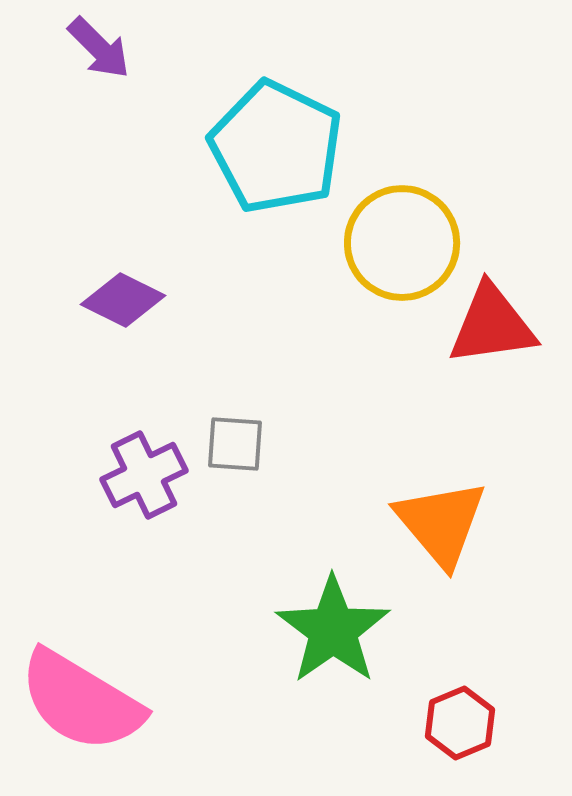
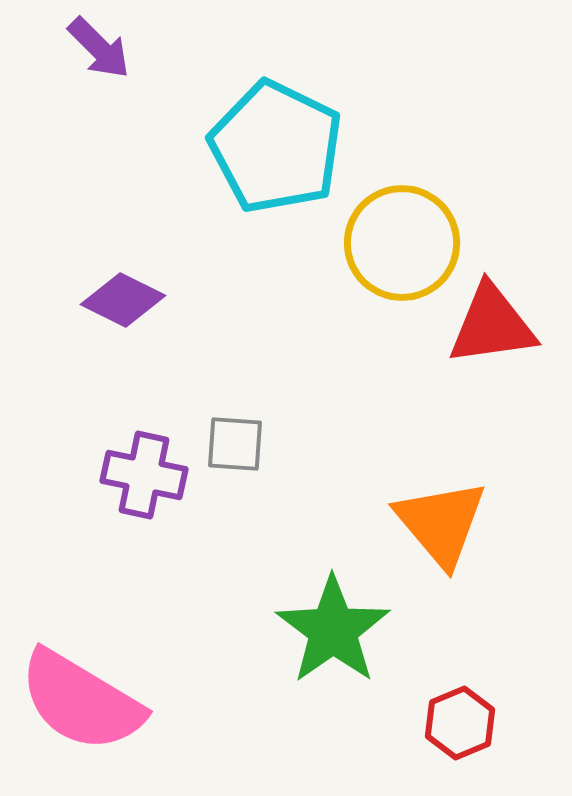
purple cross: rotated 38 degrees clockwise
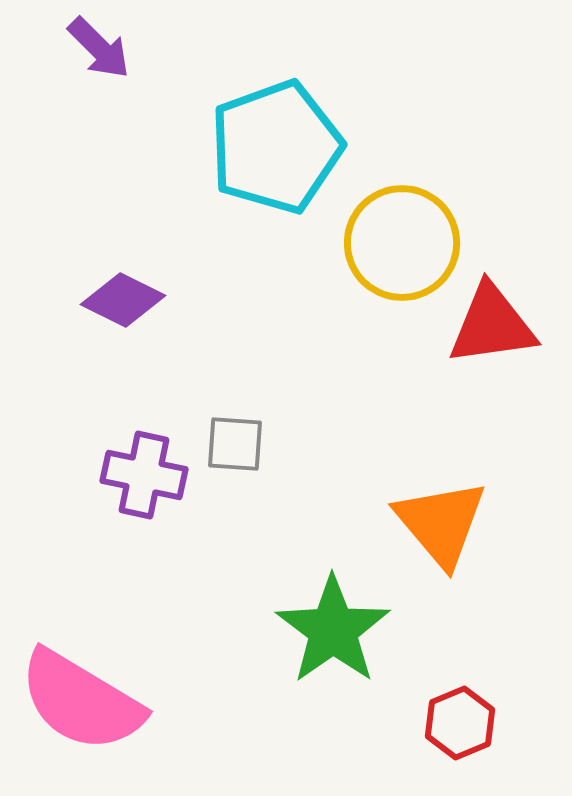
cyan pentagon: rotated 26 degrees clockwise
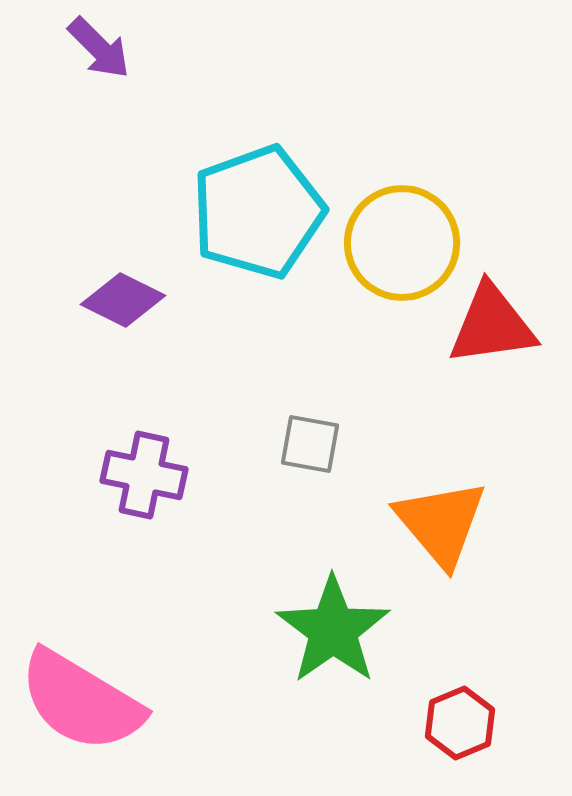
cyan pentagon: moved 18 px left, 65 px down
gray square: moved 75 px right; rotated 6 degrees clockwise
